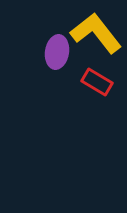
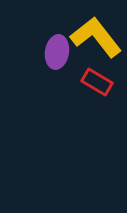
yellow L-shape: moved 4 px down
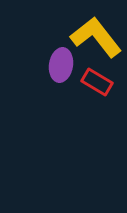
purple ellipse: moved 4 px right, 13 px down
